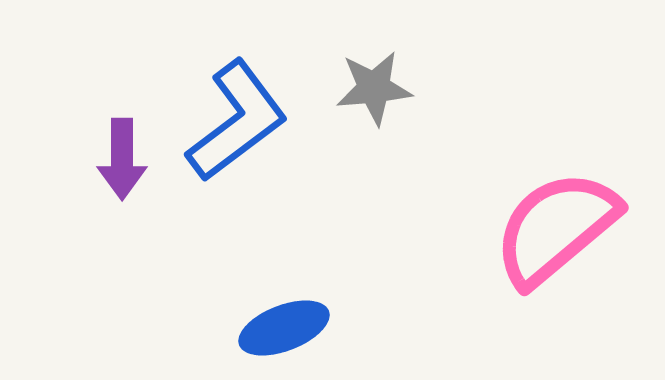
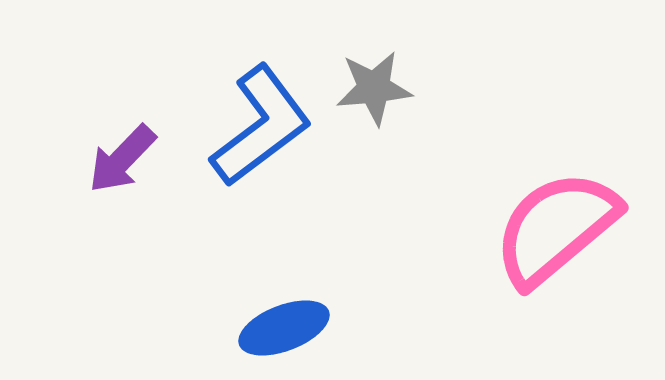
blue L-shape: moved 24 px right, 5 px down
purple arrow: rotated 44 degrees clockwise
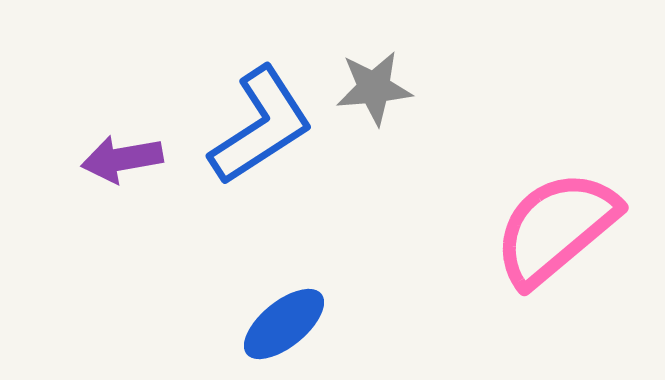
blue L-shape: rotated 4 degrees clockwise
purple arrow: rotated 36 degrees clockwise
blue ellipse: moved 4 px up; rotated 18 degrees counterclockwise
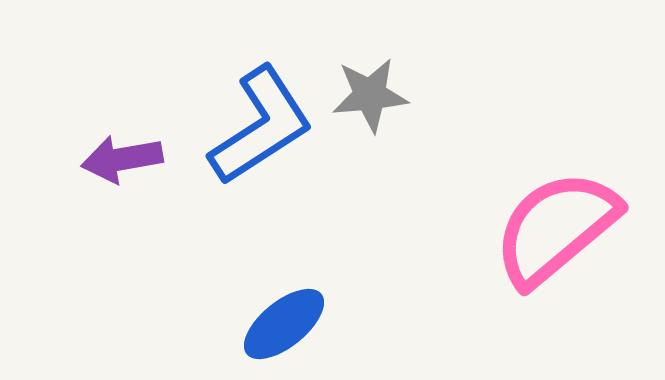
gray star: moved 4 px left, 7 px down
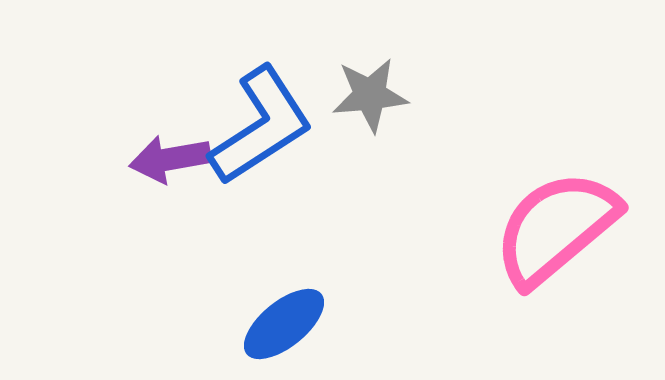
purple arrow: moved 48 px right
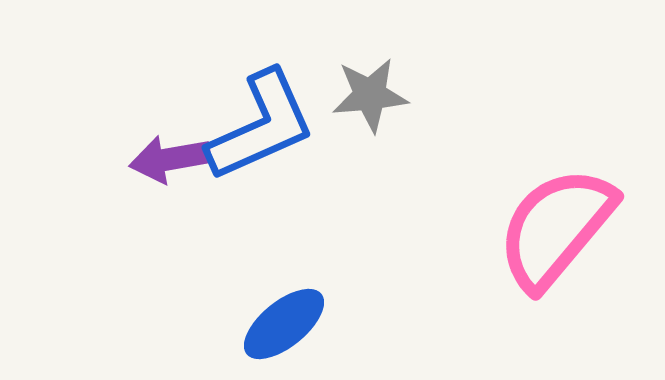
blue L-shape: rotated 9 degrees clockwise
pink semicircle: rotated 10 degrees counterclockwise
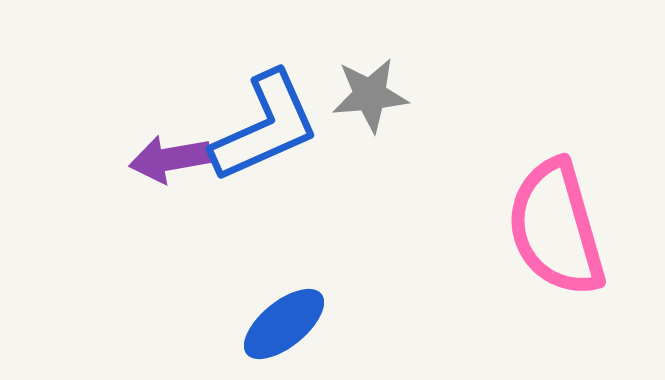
blue L-shape: moved 4 px right, 1 px down
pink semicircle: rotated 56 degrees counterclockwise
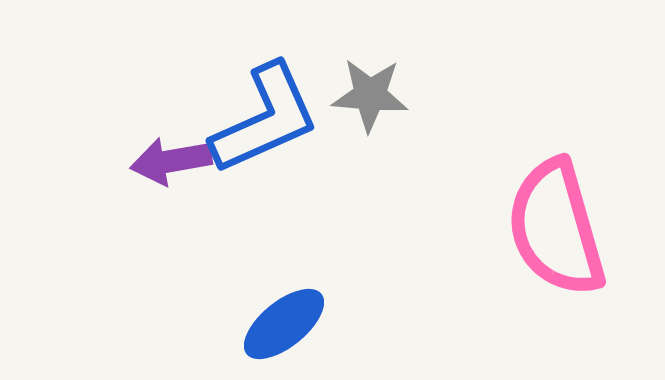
gray star: rotated 10 degrees clockwise
blue L-shape: moved 8 px up
purple arrow: moved 1 px right, 2 px down
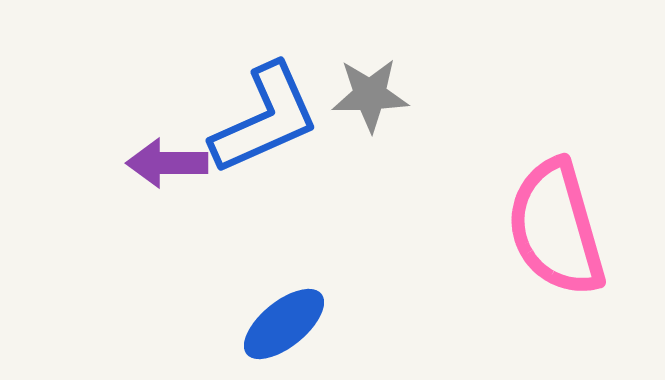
gray star: rotated 6 degrees counterclockwise
purple arrow: moved 4 px left, 2 px down; rotated 10 degrees clockwise
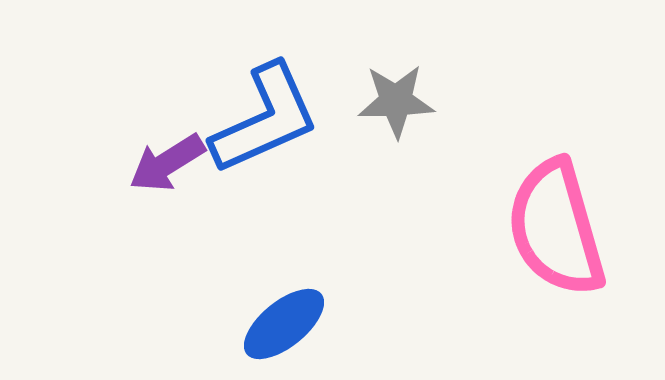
gray star: moved 26 px right, 6 px down
purple arrow: rotated 32 degrees counterclockwise
